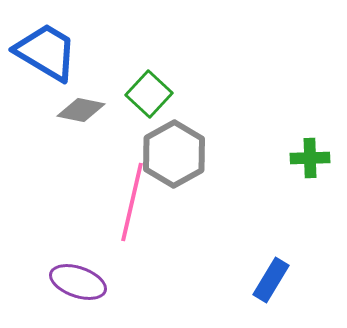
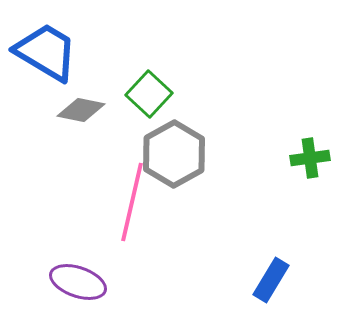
green cross: rotated 6 degrees counterclockwise
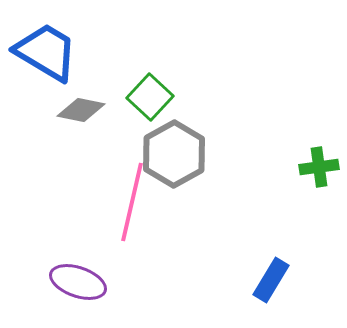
green square: moved 1 px right, 3 px down
green cross: moved 9 px right, 9 px down
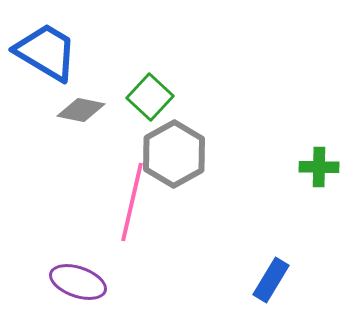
green cross: rotated 9 degrees clockwise
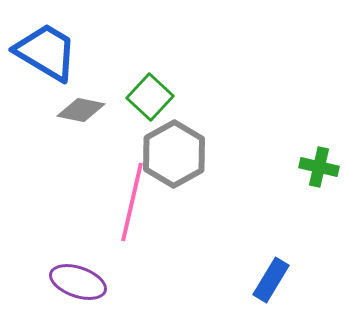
green cross: rotated 12 degrees clockwise
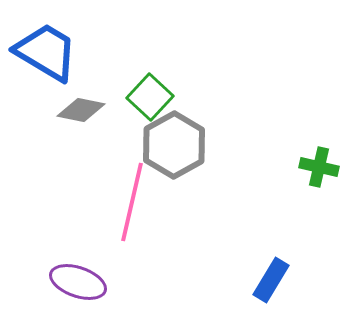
gray hexagon: moved 9 px up
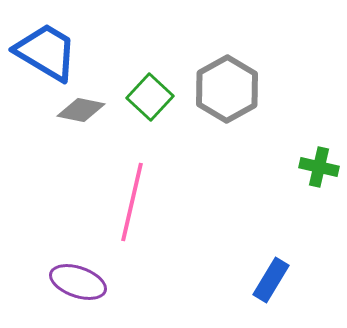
gray hexagon: moved 53 px right, 56 px up
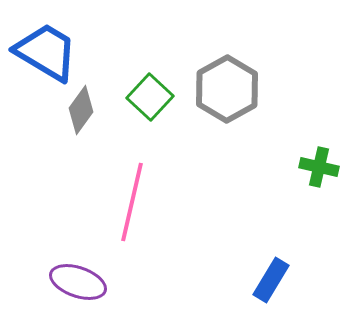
gray diamond: rotated 66 degrees counterclockwise
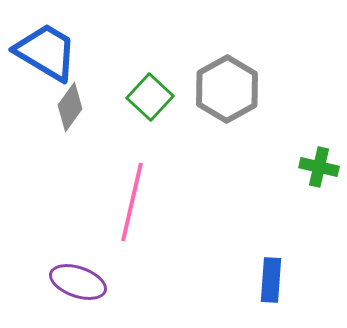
gray diamond: moved 11 px left, 3 px up
blue rectangle: rotated 27 degrees counterclockwise
